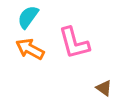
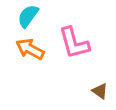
cyan semicircle: moved 1 px up
brown triangle: moved 4 px left, 3 px down
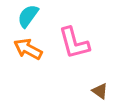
orange arrow: moved 2 px left
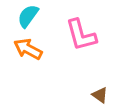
pink L-shape: moved 7 px right, 8 px up
brown triangle: moved 4 px down
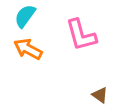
cyan semicircle: moved 3 px left
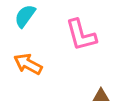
orange arrow: moved 15 px down
brown triangle: moved 1 px right, 1 px down; rotated 36 degrees counterclockwise
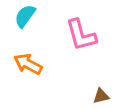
brown triangle: rotated 12 degrees counterclockwise
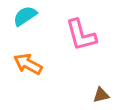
cyan semicircle: rotated 20 degrees clockwise
brown triangle: moved 1 px up
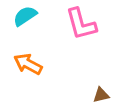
pink L-shape: moved 11 px up
